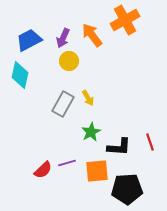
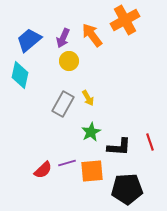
blue trapezoid: rotated 12 degrees counterclockwise
orange square: moved 5 px left
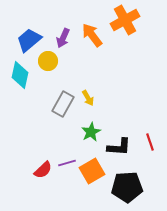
yellow circle: moved 21 px left
orange square: rotated 25 degrees counterclockwise
black pentagon: moved 2 px up
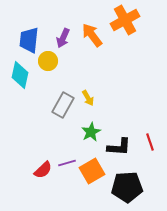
blue trapezoid: rotated 44 degrees counterclockwise
gray rectangle: moved 1 px down
